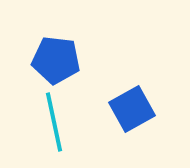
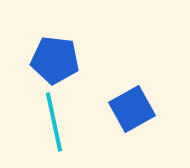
blue pentagon: moved 1 px left
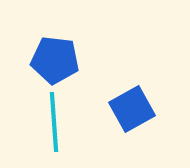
cyan line: rotated 8 degrees clockwise
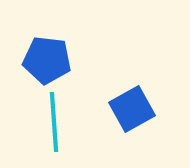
blue pentagon: moved 8 px left
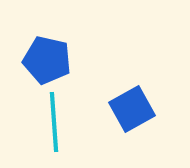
blue pentagon: rotated 6 degrees clockwise
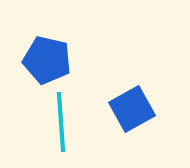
cyan line: moved 7 px right
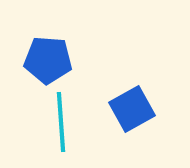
blue pentagon: moved 1 px right; rotated 9 degrees counterclockwise
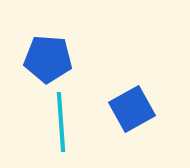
blue pentagon: moved 1 px up
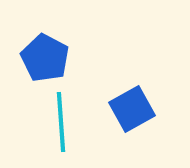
blue pentagon: moved 3 px left, 1 px up; rotated 24 degrees clockwise
